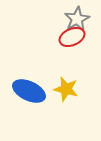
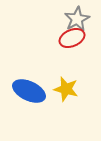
red ellipse: moved 1 px down
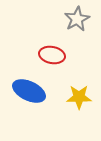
red ellipse: moved 20 px left, 17 px down; rotated 35 degrees clockwise
yellow star: moved 13 px right, 8 px down; rotated 15 degrees counterclockwise
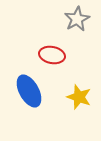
blue ellipse: rotated 36 degrees clockwise
yellow star: rotated 20 degrees clockwise
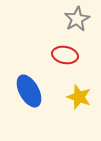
red ellipse: moved 13 px right
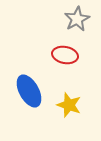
yellow star: moved 10 px left, 8 px down
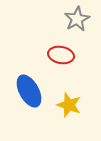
red ellipse: moved 4 px left
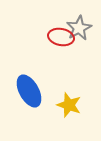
gray star: moved 2 px right, 9 px down
red ellipse: moved 18 px up
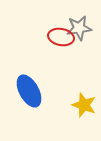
gray star: rotated 20 degrees clockwise
yellow star: moved 15 px right
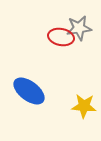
blue ellipse: rotated 24 degrees counterclockwise
yellow star: moved 1 px down; rotated 15 degrees counterclockwise
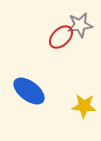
gray star: moved 1 px right, 3 px up
red ellipse: rotated 55 degrees counterclockwise
